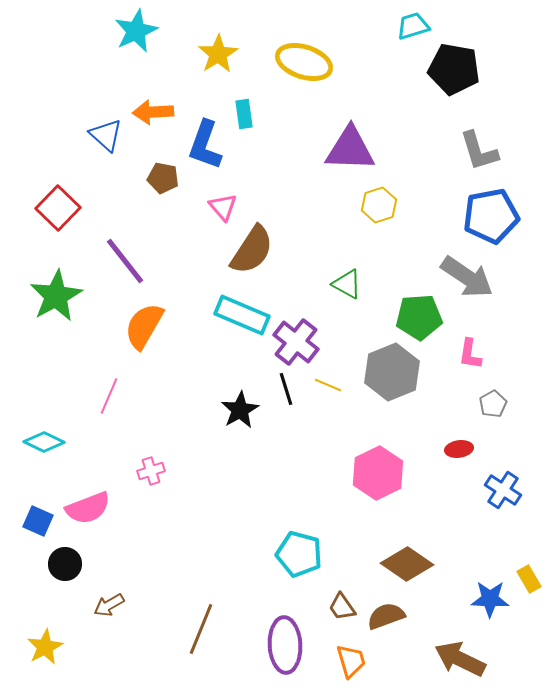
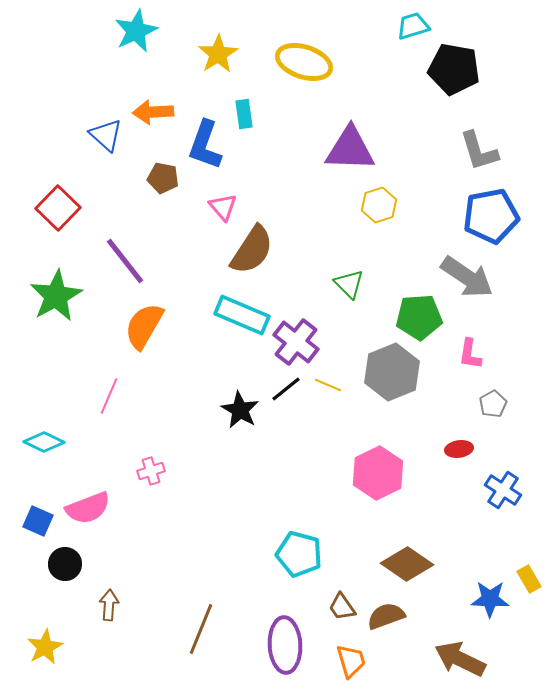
green triangle at (347, 284): moved 2 px right; rotated 16 degrees clockwise
black line at (286, 389): rotated 68 degrees clockwise
black star at (240, 410): rotated 12 degrees counterclockwise
brown arrow at (109, 605): rotated 124 degrees clockwise
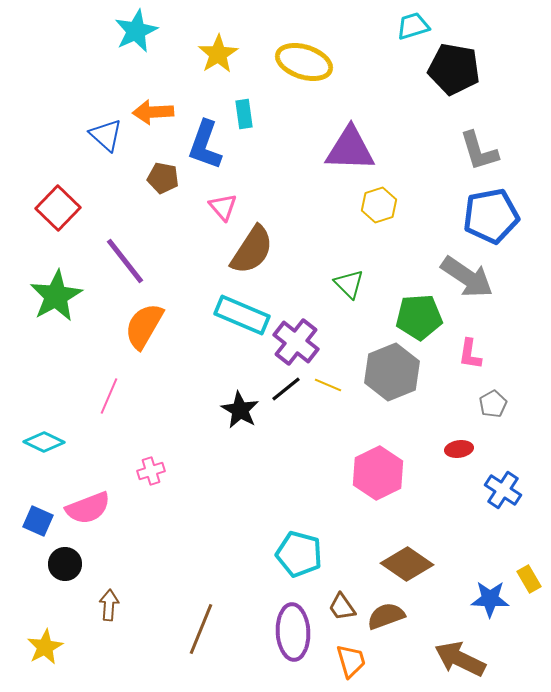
purple ellipse at (285, 645): moved 8 px right, 13 px up
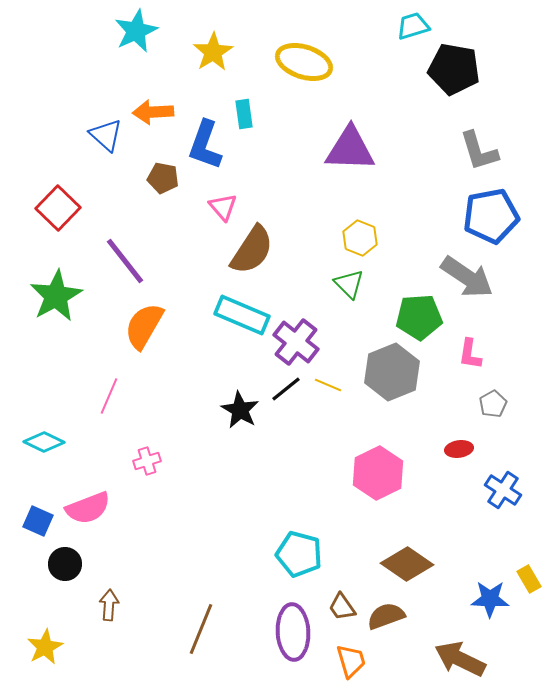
yellow star at (218, 54): moved 5 px left, 2 px up
yellow hexagon at (379, 205): moved 19 px left, 33 px down; rotated 20 degrees counterclockwise
pink cross at (151, 471): moved 4 px left, 10 px up
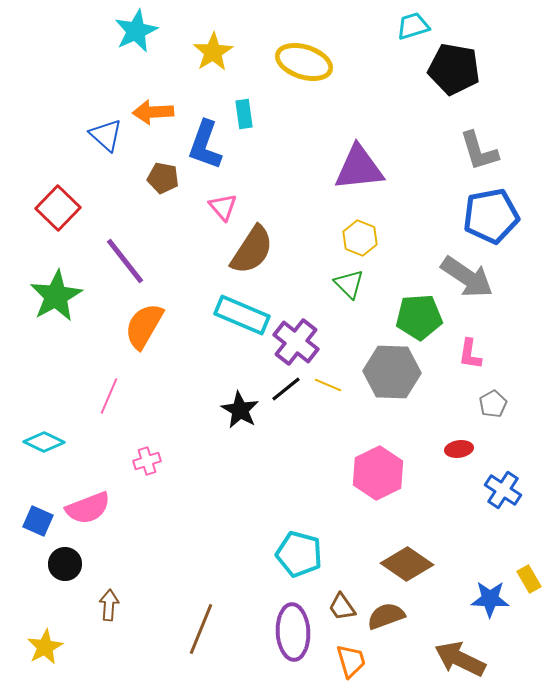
purple triangle at (350, 149): moved 9 px right, 19 px down; rotated 8 degrees counterclockwise
gray hexagon at (392, 372): rotated 24 degrees clockwise
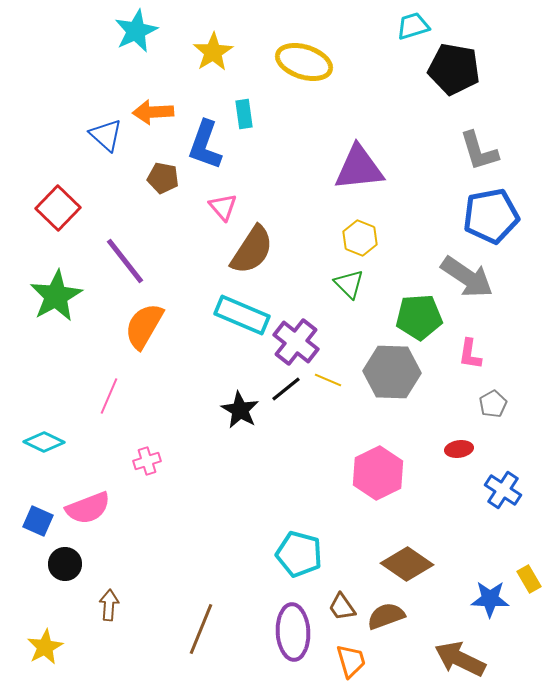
yellow line at (328, 385): moved 5 px up
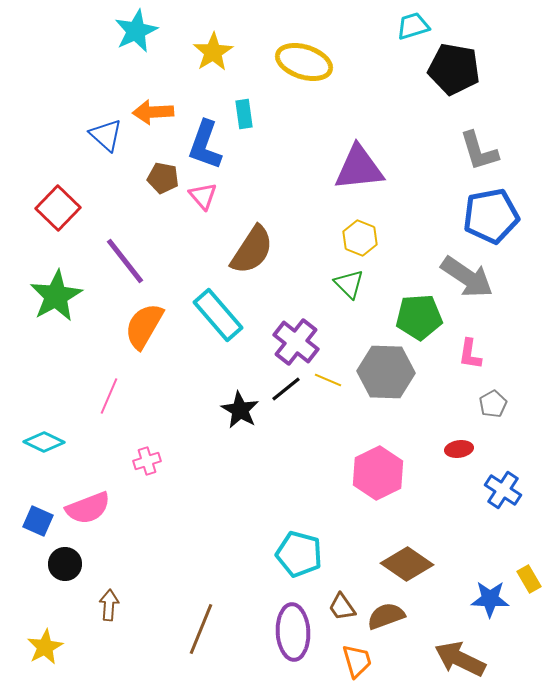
pink triangle at (223, 207): moved 20 px left, 11 px up
cyan rectangle at (242, 315): moved 24 px left; rotated 26 degrees clockwise
gray hexagon at (392, 372): moved 6 px left
orange trapezoid at (351, 661): moved 6 px right
